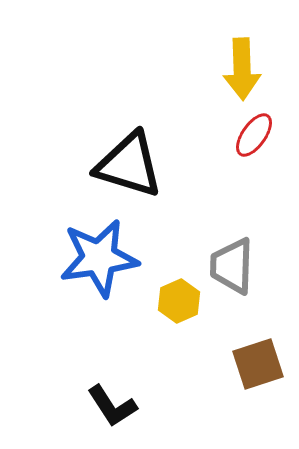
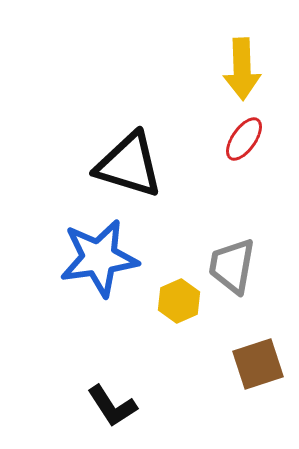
red ellipse: moved 10 px left, 4 px down
gray trapezoid: rotated 8 degrees clockwise
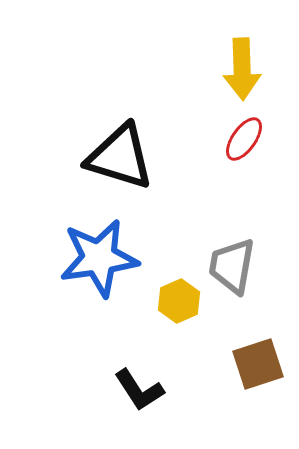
black triangle: moved 9 px left, 8 px up
black L-shape: moved 27 px right, 16 px up
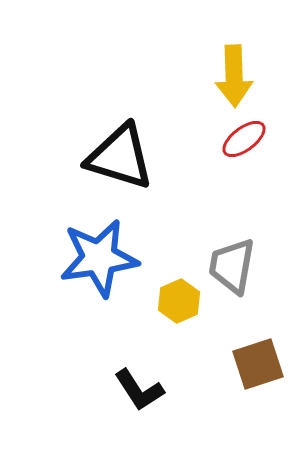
yellow arrow: moved 8 px left, 7 px down
red ellipse: rotated 18 degrees clockwise
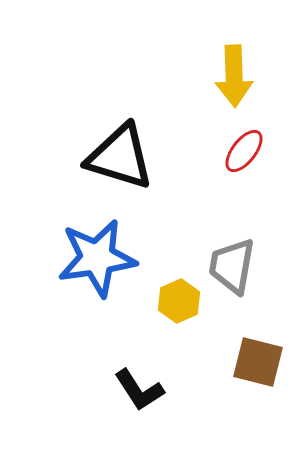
red ellipse: moved 12 px down; rotated 15 degrees counterclockwise
blue star: moved 2 px left
brown square: moved 2 px up; rotated 32 degrees clockwise
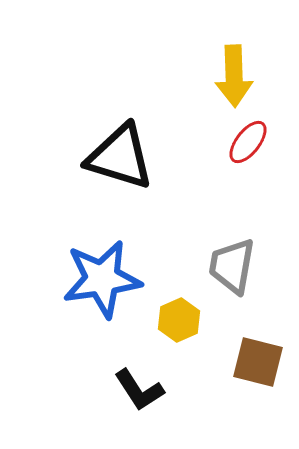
red ellipse: moved 4 px right, 9 px up
blue star: moved 5 px right, 21 px down
yellow hexagon: moved 19 px down
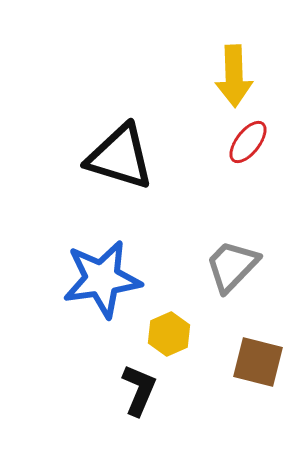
gray trapezoid: rotated 34 degrees clockwise
yellow hexagon: moved 10 px left, 14 px down
black L-shape: rotated 124 degrees counterclockwise
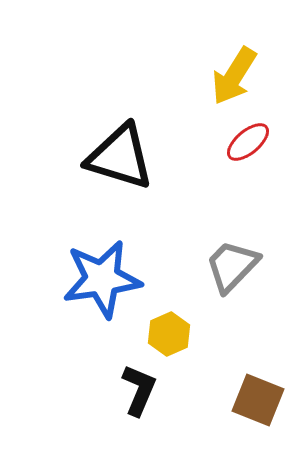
yellow arrow: rotated 34 degrees clockwise
red ellipse: rotated 12 degrees clockwise
brown square: moved 38 px down; rotated 8 degrees clockwise
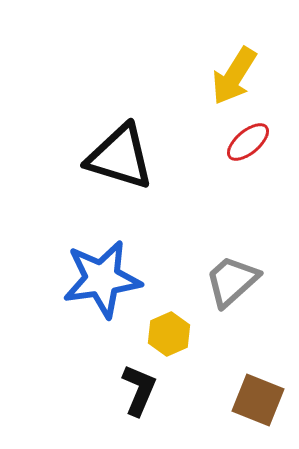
gray trapezoid: moved 15 px down; rotated 4 degrees clockwise
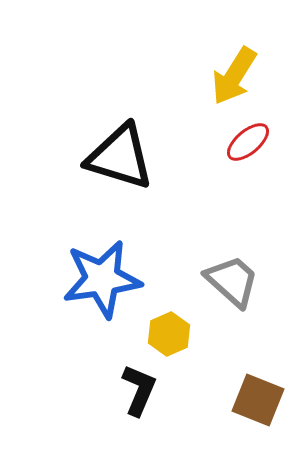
gray trapezoid: rotated 84 degrees clockwise
